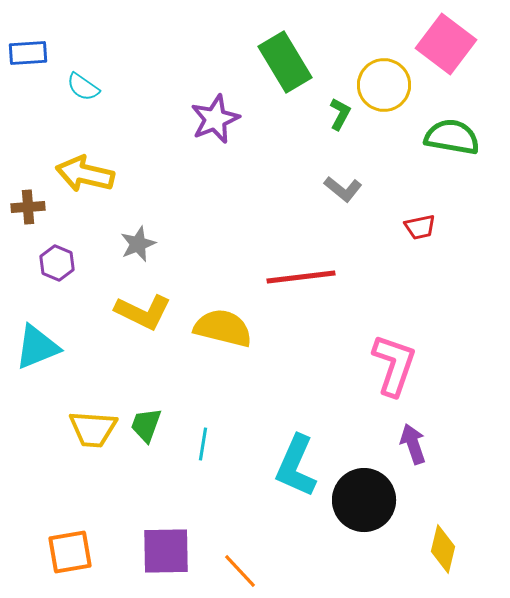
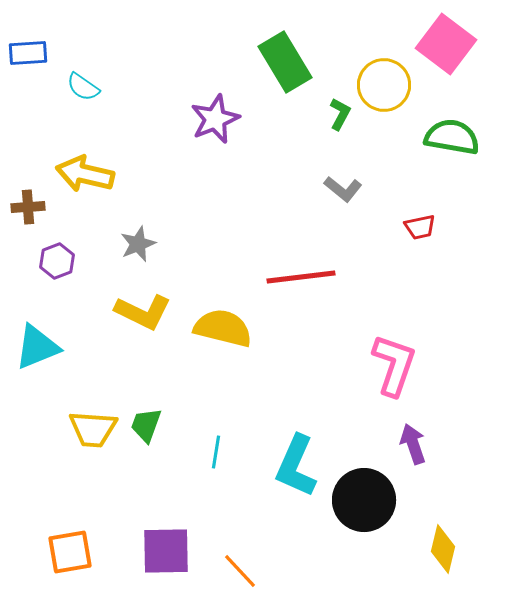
purple hexagon: moved 2 px up; rotated 16 degrees clockwise
cyan line: moved 13 px right, 8 px down
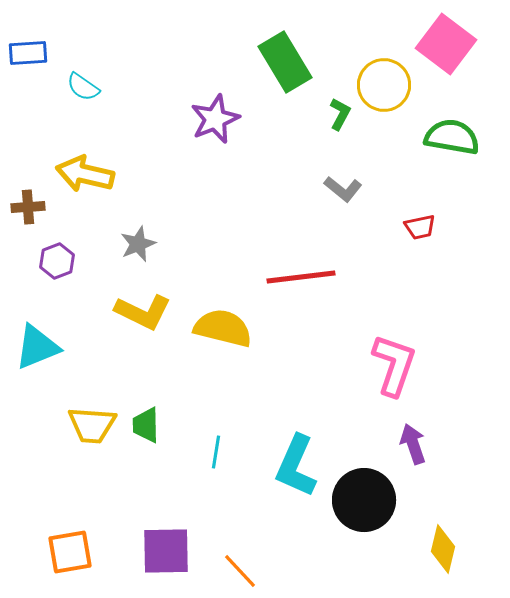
green trapezoid: rotated 21 degrees counterclockwise
yellow trapezoid: moved 1 px left, 4 px up
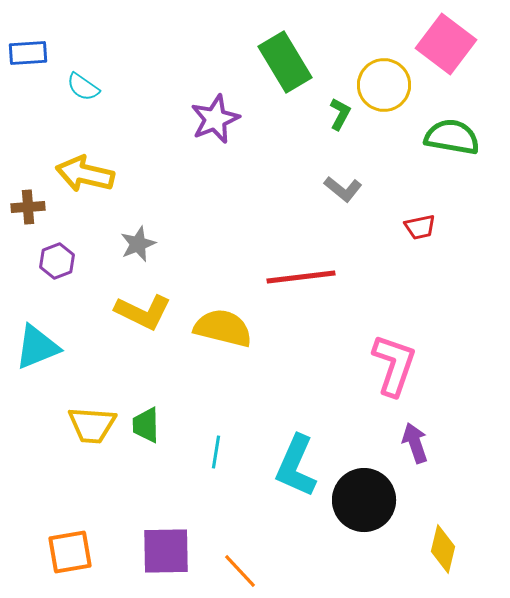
purple arrow: moved 2 px right, 1 px up
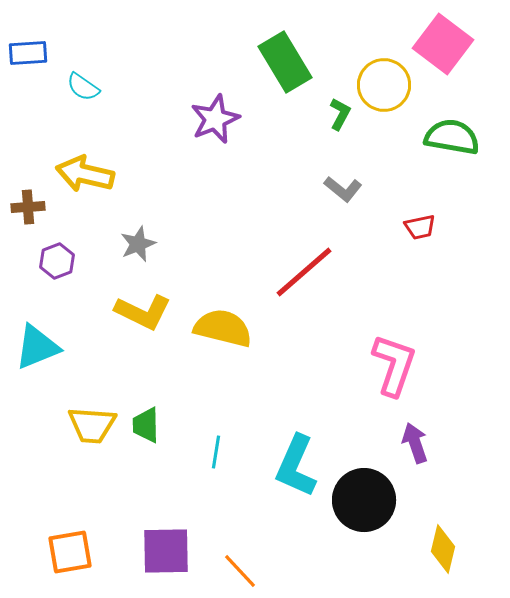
pink square: moved 3 px left
red line: moved 3 px right, 5 px up; rotated 34 degrees counterclockwise
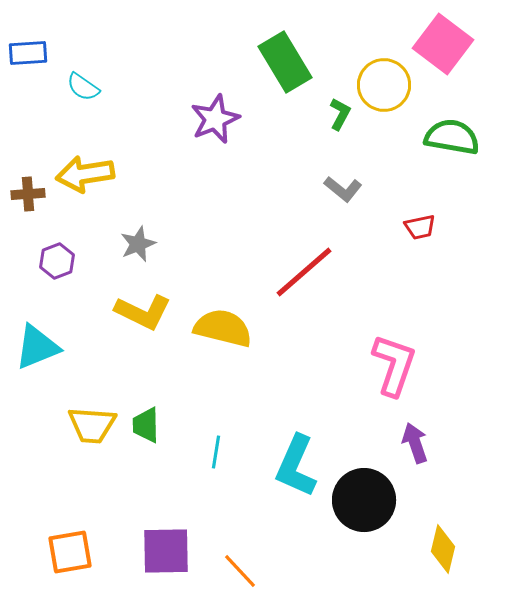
yellow arrow: rotated 22 degrees counterclockwise
brown cross: moved 13 px up
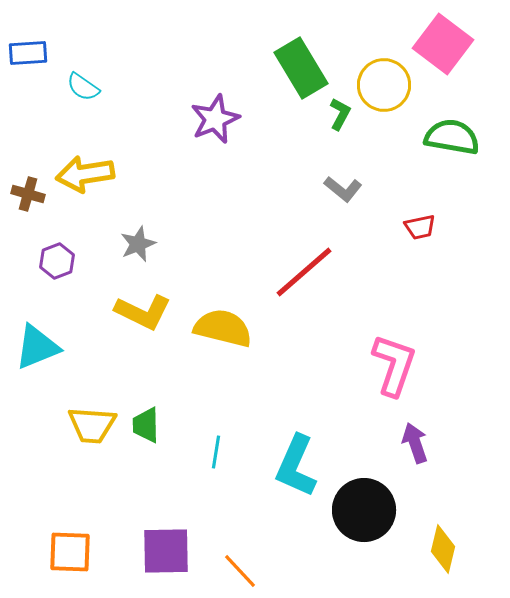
green rectangle: moved 16 px right, 6 px down
brown cross: rotated 20 degrees clockwise
black circle: moved 10 px down
orange square: rotated 12 degrees clockwise
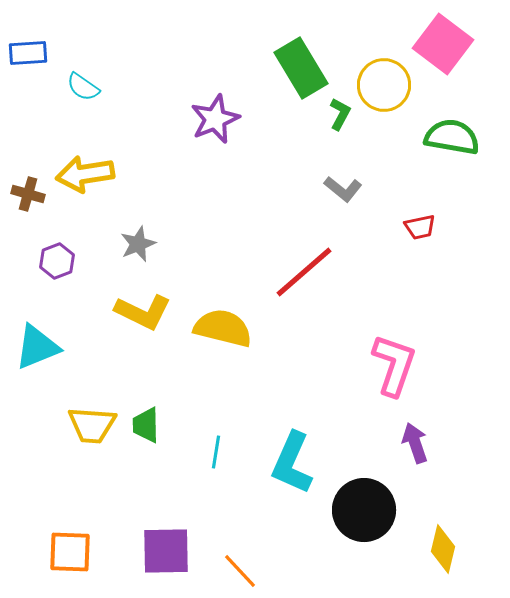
cyan L-shape: moved 4 px left, 3 px up
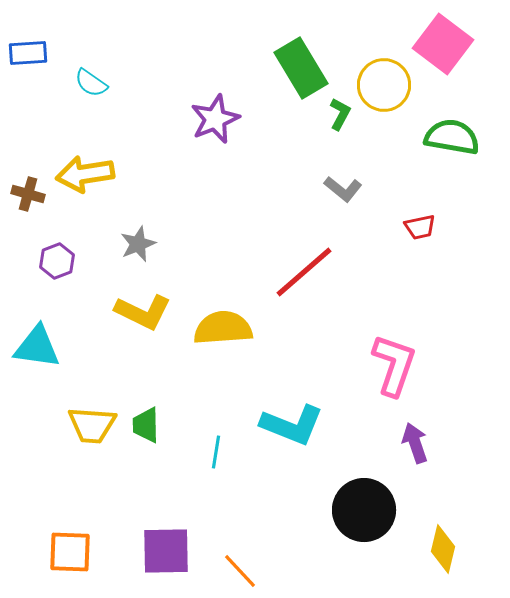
cyan semicircle: moved 8 px right, 4 px up
yellow semicircle: rotated 18 degrees counterclockwise
cyan triangle: rotated 30 degrees clockwise
cyan L-shape: moved 38 px up; rotated 92 degrees counterclockwise
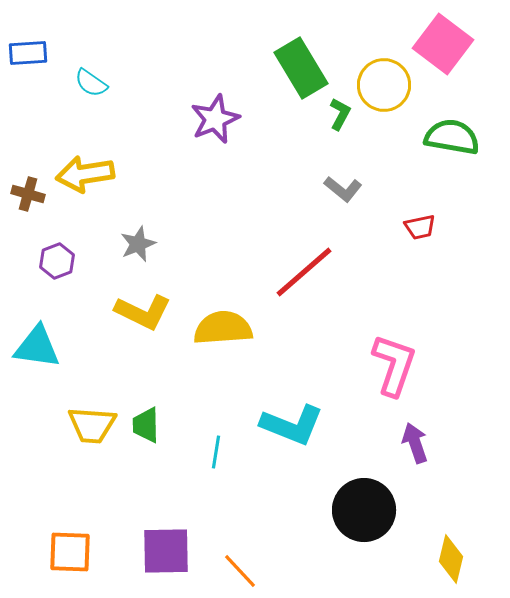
yellow diamond: moved 8 px right, 10 px down
